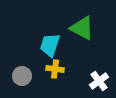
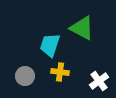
yellow cross: moved 5 px right, 3 px down
gray circle: moved 3 px right
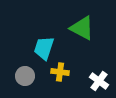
cyan trapezoid: moved 6 px left, 3 px down
white cross: rotated 18 degrees counterclockwise
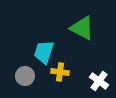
cyan trapezoid: moved 4 px down
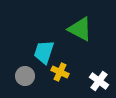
green triangle: moved 2 px left, 1 px down
yellow cross: rotated 18 degrees clockwise
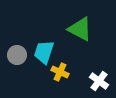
gray circle: moved 8 px left, 21 px up
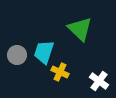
green triangle: rotated 16 degrees clockwise
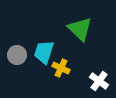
yellow cross: moved 1 px right, 4 px up
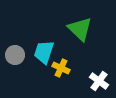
gray circle: moved 2 px left
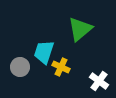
green triangle: rotated 36 degrees clockwise
gray circle: moved 5 px right, 12 px down
yellow cross: moved 1 px up
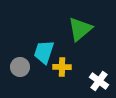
yellow cross: moved 1 px right; rotated 24 degrees counterclockwise
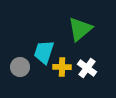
white cross: moved 12 px left, 13 px up
